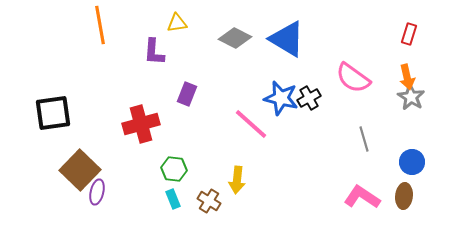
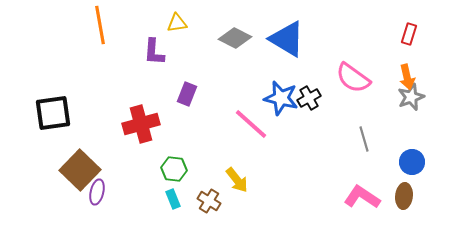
gray star: rotated 20 degrees clockwise
yellow arrow: rotated 44 degrees counterclockwise
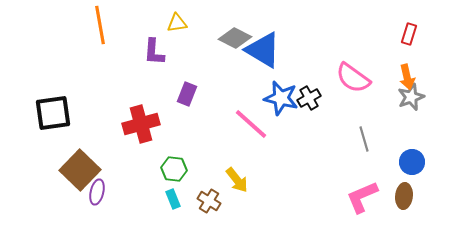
blue triangle: moved 24 px left, 11 px down
pink L-shape: rotated 57 degrees counterclockwise
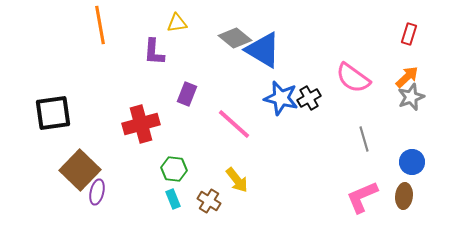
gray diamond: rotated 12 degrees clockwise
orange arrow: rotated 120 degrees counterclockwise
pink line: moved 17 px left
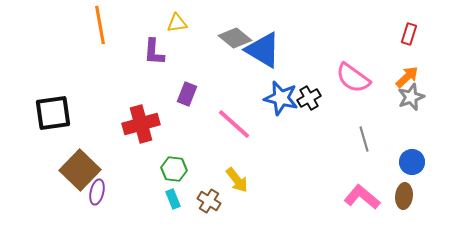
pink L-shape: rotated 63 degrees clockwise
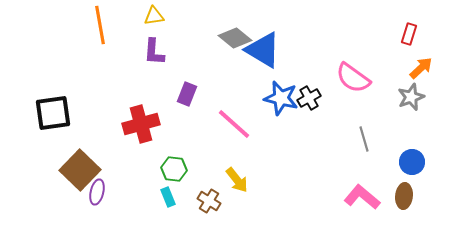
yellow triangle: moved 23 px left, 7 px up
orange arrow: moved 14 px right, 9 px up
cyan rectangle: moved 5 px left, 2 px up
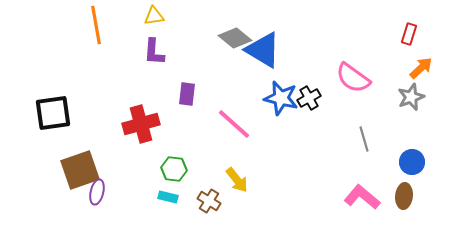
orange line: moved 4 px left
purple rectangle: rotated 15 degrees counterclockwise
brown square: rotated 27 degrees clockwise
cyan rectangle: rotated 54 degrees counterclockwise
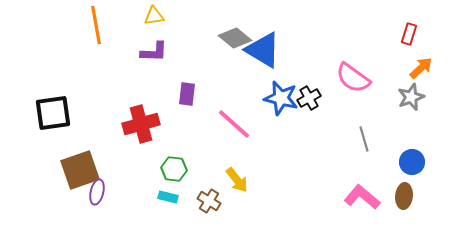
purple L-shape: rotated 92 degrees counterclockwise
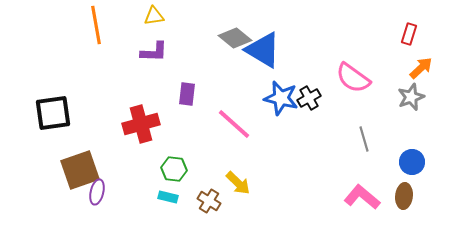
yellow arrow: moved 1 px right, 3 px down; rotated 8 degrees counterclockwise
